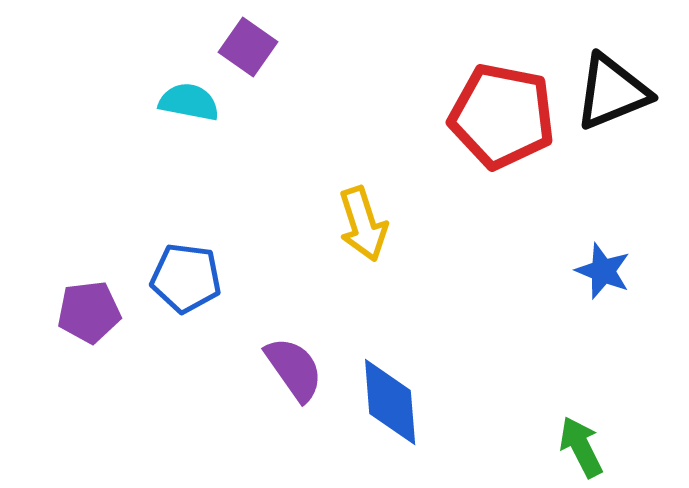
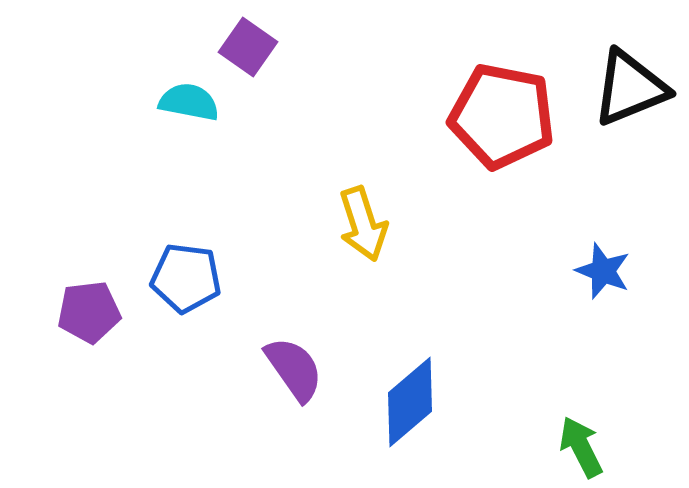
black triangle: moved 18 px right, 4 px up
blue diamond: moved 20 px right; rotated 54 degrees clockwise
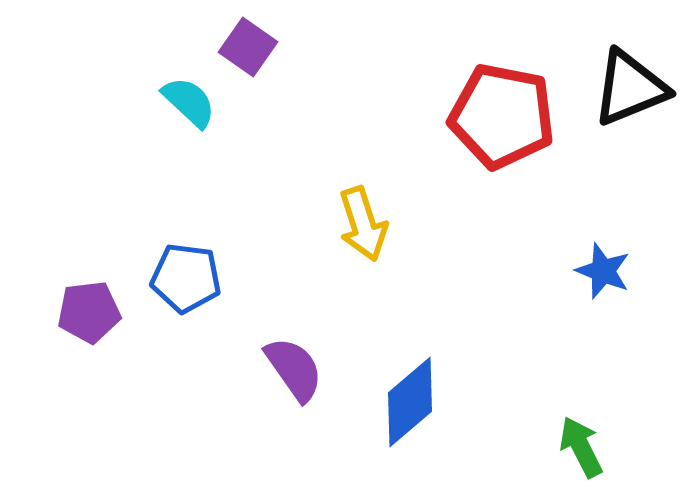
cyan semicircle: rotated 32 degrees clockwise
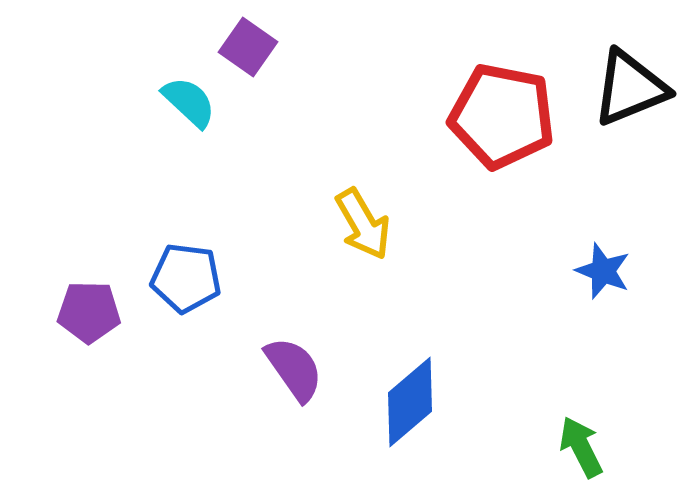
yellow arrow: rotated 12 degrees counterclockwise
purple pentagon: rotated 8 degrees clockwise
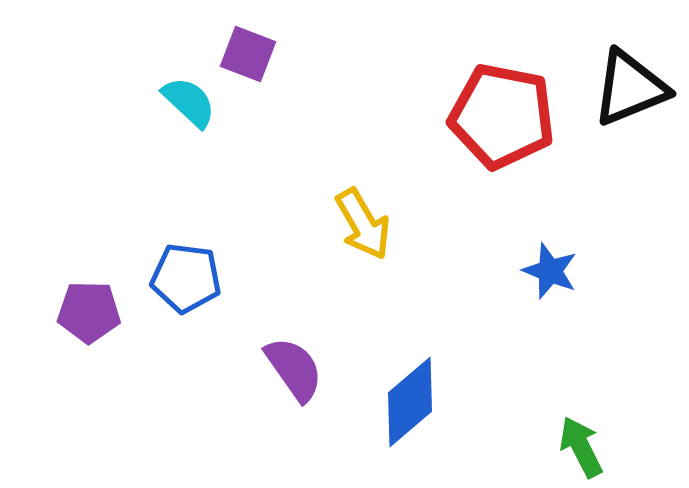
purple square: moved 7 px down; rotated 14 degrees counterclockwise
blue star: moved 53 px left
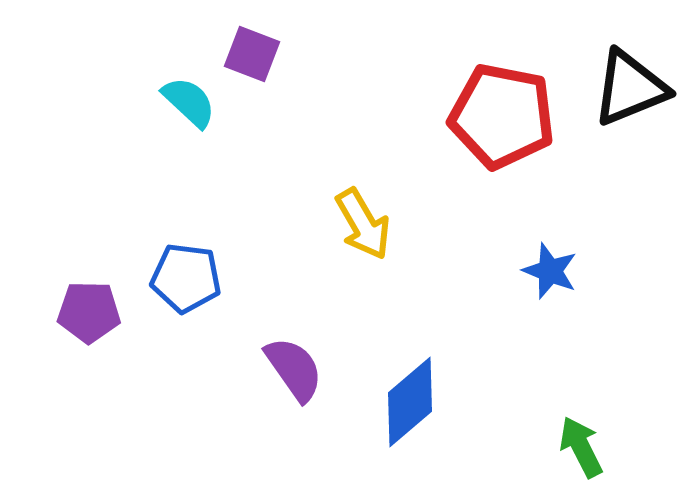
purple square: moved 4 px right
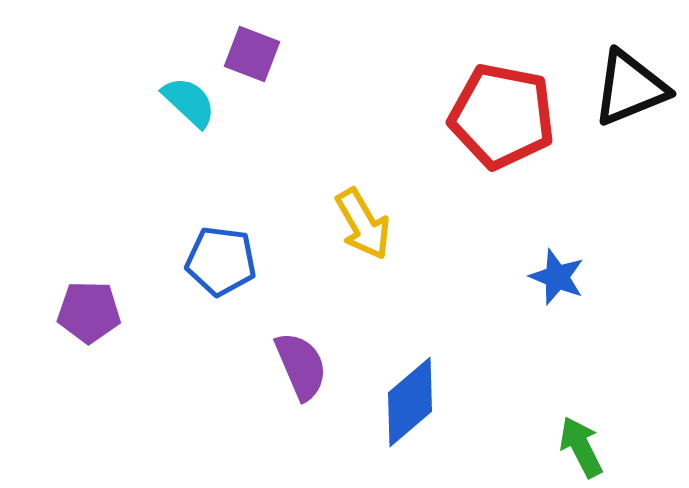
blue star: moved 7 px right, 6 px down
blue pentagon: moved 35 px right, 17 px up
purple semicircle: moved 7 px right, 3 px up; rotated 12 degrees clockwise
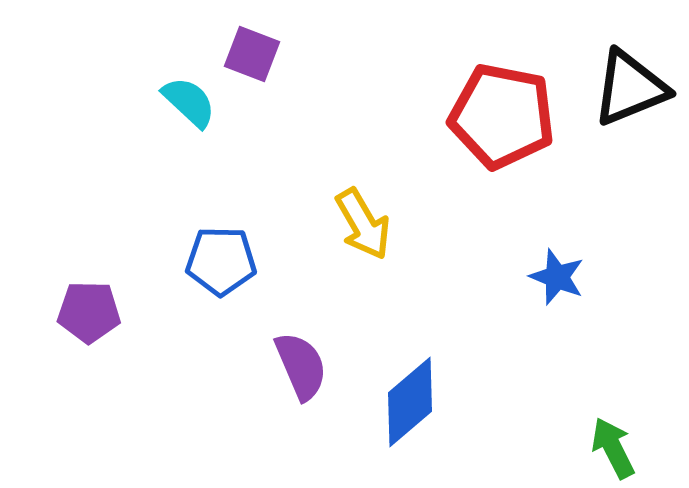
blue pentagon: rotated 6 degrees counterclockwise
green arrow: moved 32 px right, 1 px down
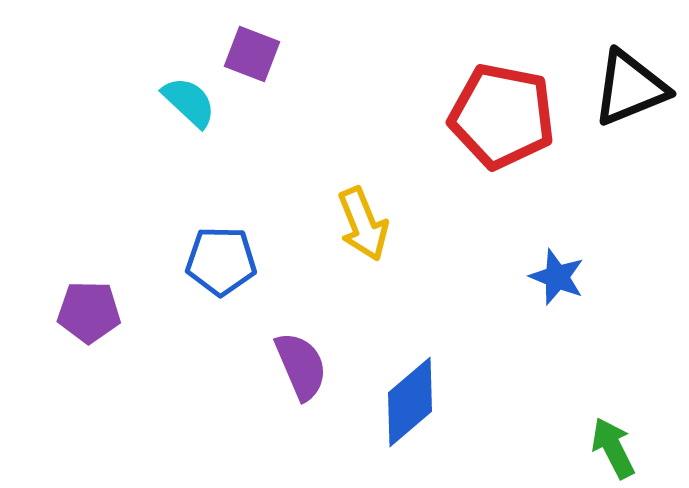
yellow arrow: rotated 8 degrees clockwise
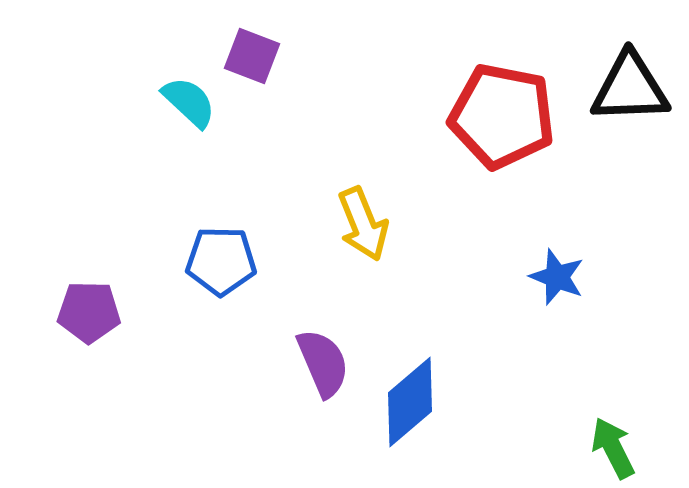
purple square: moved 2 px down
black triangle: rotated 20 degrees clockwise
purple semicircle: moved 22 px right, 3 px up
